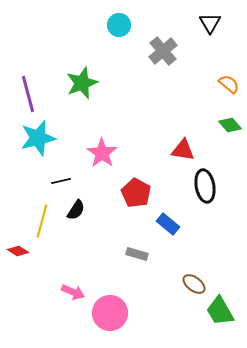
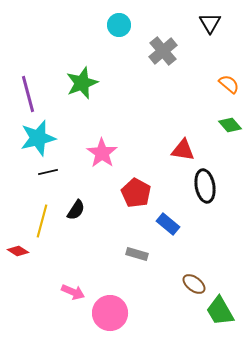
black line: moved 13 px left, 9 px up
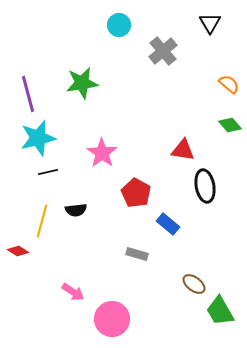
green star: rotated 12 degrees clockwise
black semicircle: rotated 50 degrees clockwise
pink arrow: rotated 10 degrees clockwise
pink circle: moved 2 px right, 6 px down
